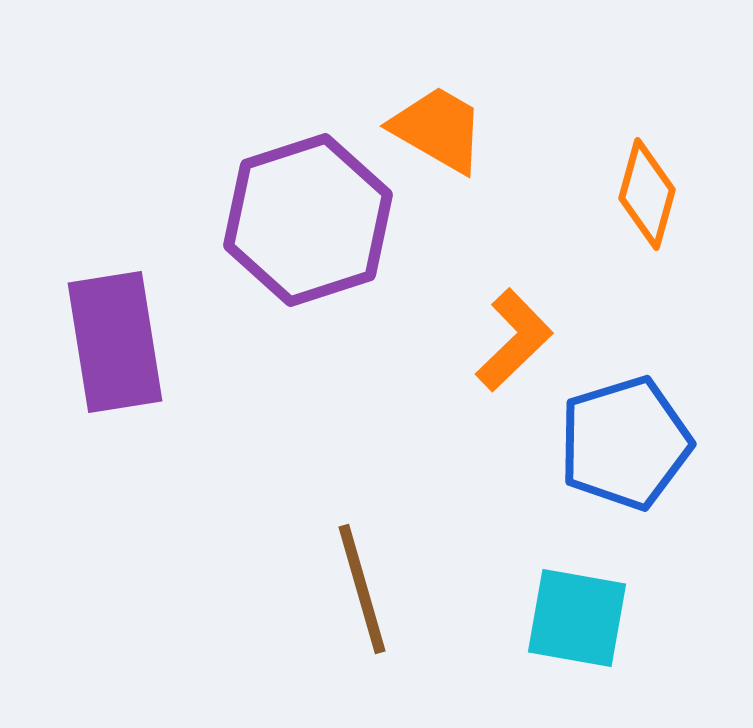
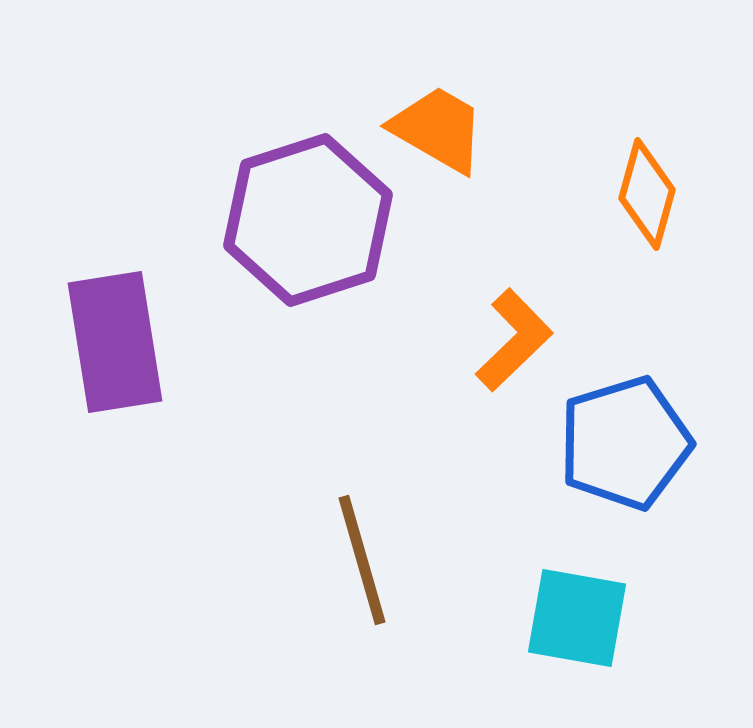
brown line: moved 29 px up
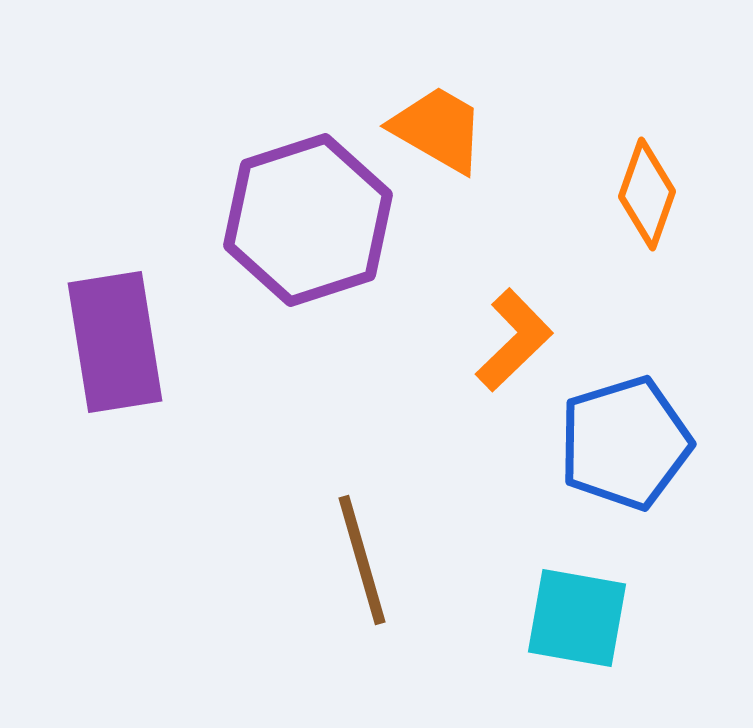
orange diamond: rotated 4 degrees clockwise
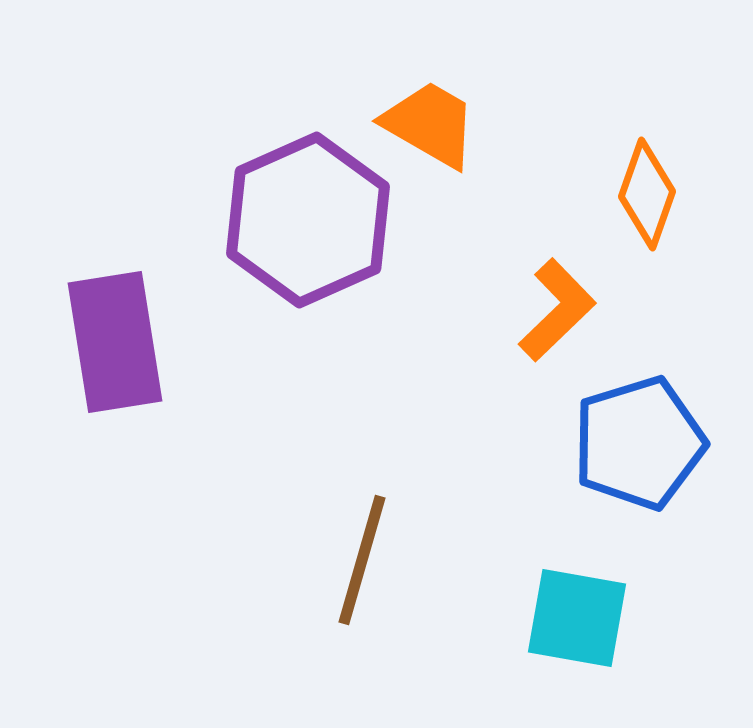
orange trapezoid: moved 8 px left, 5 px up
purple hexagon: rotated 6 degrees counterclockwise
orange L-shape: moved 43 px right, 30 px up
blue pentagon: moved 14 px right
brown line: rotated 32 degrees clockwise
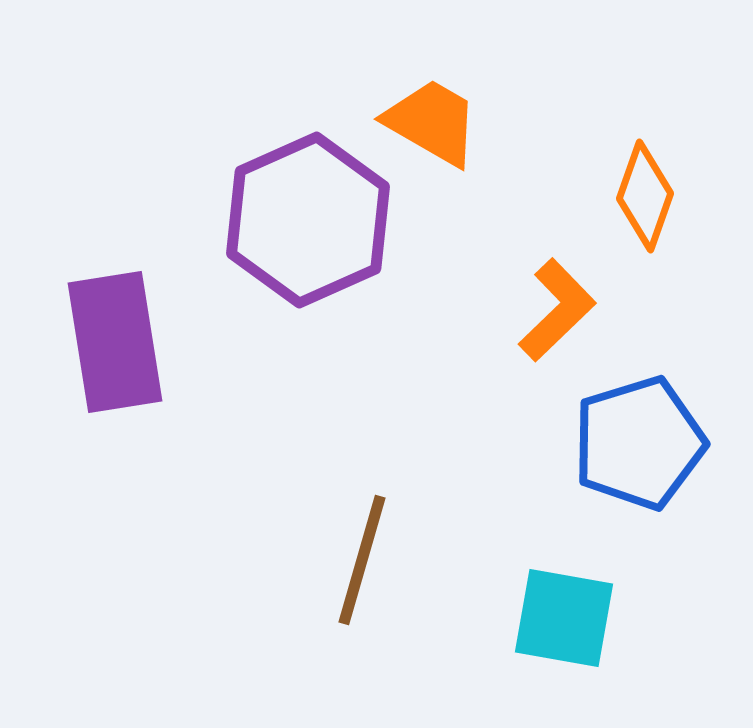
orange trapezoid: moved 2 px right, 2 px up
orange diamond: moved 2 px left, 2 px down
cyan square: moved 13 px left
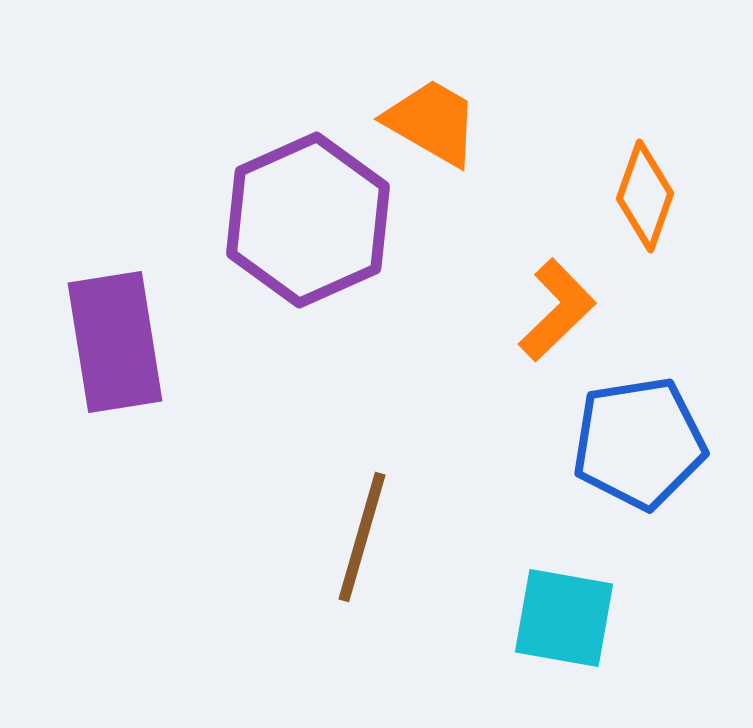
blue pentagon: rotated 8 degrees clockwise
brown line: moved 23 px up
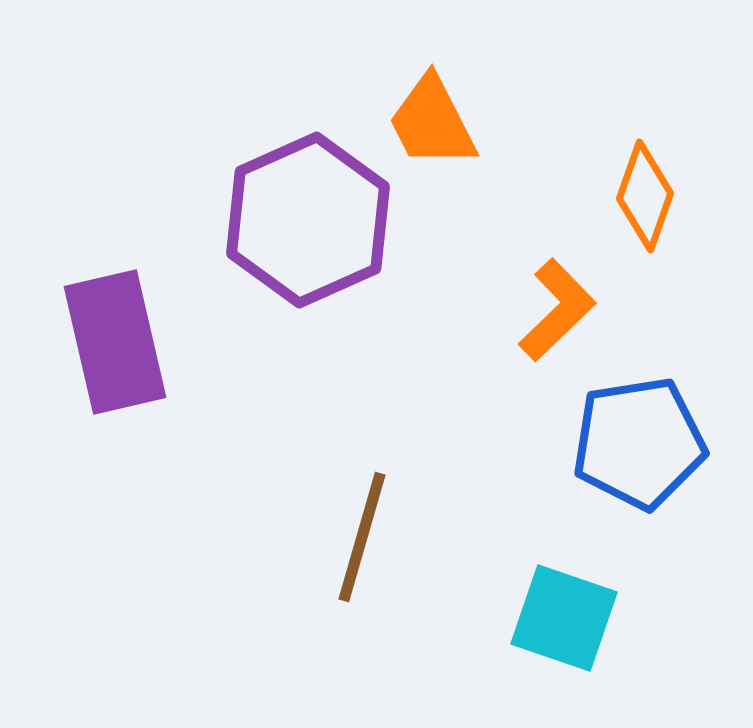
orange trapezoid: rotated 147 degrees counterclockwise
purple rectangle: rotated 4 degrees counterclockwise
cyan square: rotated 9 degrees clockwise
